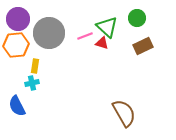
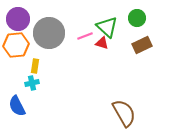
brown rectangle: moved 1 px left, 1 px up
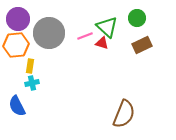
yellow rectangle: moved 5 px left
brown semicircle: moved 1 px down; rotated 52 degrees clockwise
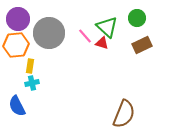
pink line: rotated 70 degrees clockwise
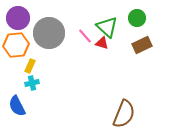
purple circle: moved 1 px up
yellow rectangle: rotated 16 degrees clockwise
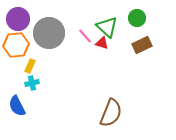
purple circle: moved 1 px down
brown semicircle: moved 13 px left, 1 px up
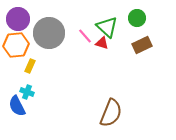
cyan cross: moved 5 px left, 9 px down; rotated 32 degrees clockwise
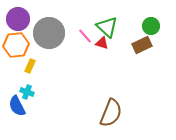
green circle: moved 14 px right, 8 px down
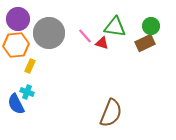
green triangle: moved 8 px right; rotated 35 degrees counterclockwise
brown rectangle: moved 3 px right, 2 px up
blue semicircle: moved 1 px left, 2 px up
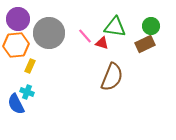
brown rectangle: moved 1 px down
brown semicircle: moved 1 px right, 36 px up
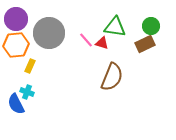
purple circle: moved 2 px left
pink line: moved 1 px right, 4 px down
